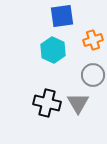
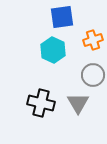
blue square: moved 1 px down
black cross: moved 6 px left
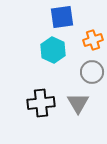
gray circle: moved 1 px left, 3 px up
black cross: rotated 20 degrees counterclockwise
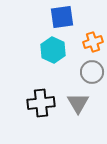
orange cross: moved 2 px down
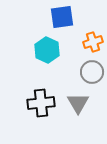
cyan hexagon: moved 6 px left
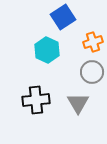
blue square: moved 1 px right; rotated 25 degrees counterclockwise
black cross: moved 5 px left, 3 px up
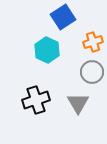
black cross: rotated 12 degrees counterclockwise
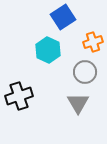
cyan hexagon: moved 1 px right
gray circle: moved 7 px left
black cross: moved 17 px left, 4 px up
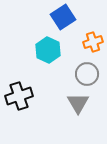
gray circle: moved 2 px right, 2 px down
